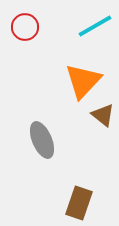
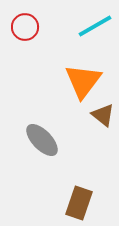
orange triangle: rotated 6 degrees counterclockwise
gray ellipse: rotated 21 degrees counterclockwise
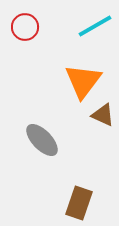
brown triangle: rotated 15 degrees counterclockwise
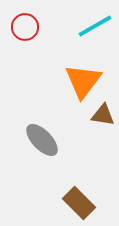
brown triangle: rotated 15 degrees counterclockwise
brown rectangle: rotated 64 degrees counterclockwise
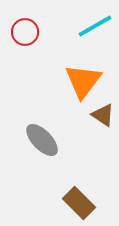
red circle: moved 5 px down
brown triangle: rotated 25 degrees clockwise
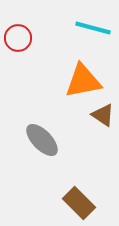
cyan line: moved 2 px left, 2 px down; rotated 45 degrees clockwise
red circle: moved 7 px left, 6 px down
orange triangle: rotated 42 degrees clockwise
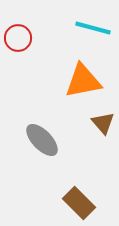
brown triangle: moved 8 px down; rotated 15 degrees clockwise
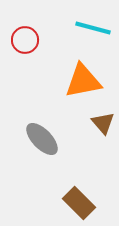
red circle: moved 7 px right, 2 px down
gray ellipse: moved 1 px up
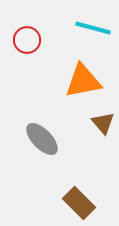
red circle: moved 2 px right
